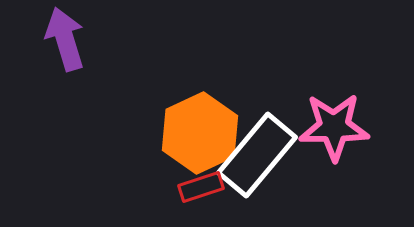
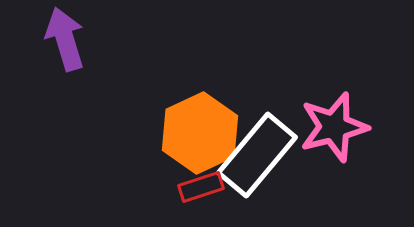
pink star: rotated 14 degrees counterclockwise
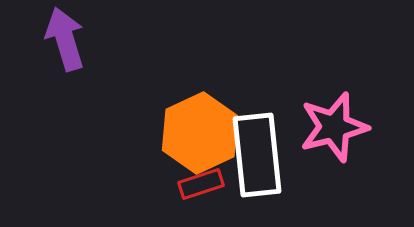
white rectangle: rotated 46 degrees counterclockwise
red rectangle: moved 3 px up
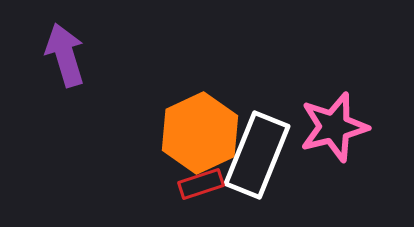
purple arrow: moved 16 px down
white rectangle: rotated 28 degrees clockwise
